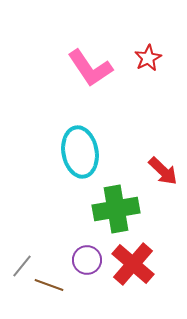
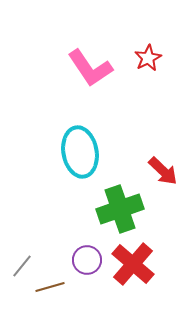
green cross: moved 4 px right; rotated 9 degrees counterclockwise
brown line: moved 1 px right, 2 px down; rotated 36 degrees counterclockwise
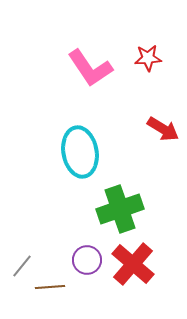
red star: rotated 24 degrees clockwise
red arrow: moved 42 px up; rotated 12 degrees counterclockwise
brown line: rotated 12 degrees clockwise
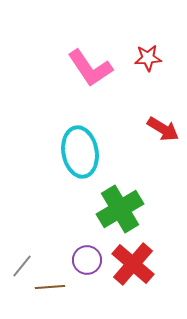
green cross: rotated 12 degrees counterclockwise
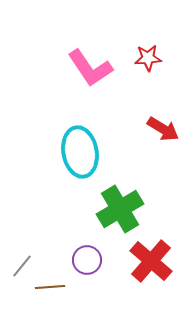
red cross: moved 18 px right, 3 px up
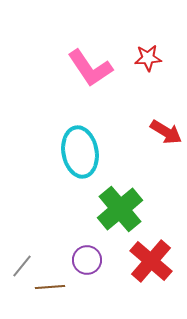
red arrow: moved 3 px right, 3 px down
green cross: rotated 9 degrees counterclockwise
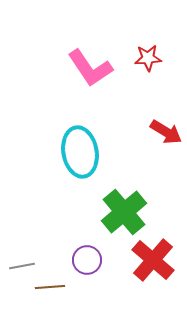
green cross: moved 4 px right, 3 px down
red cross: moved 2 px right, 1 px up
gray line: rotated 40 degrees clockwise
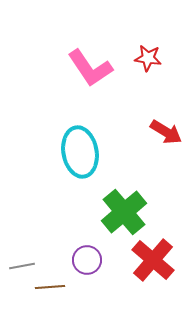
red star: rotated 12 degrees clockwise
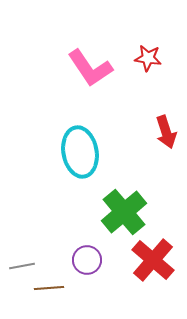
red arrow: rotated 40 degrees clockwise
brown line: moved 1 px left, 1 px down
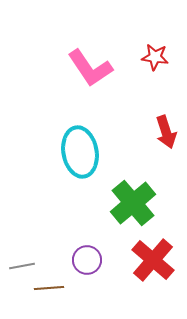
red star: moved 7 px right, 1 px up
green cross: moved 9 px right, 9 px up
